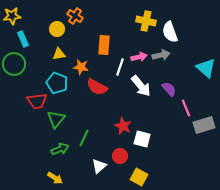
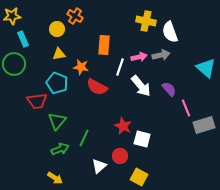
green triangle: moved 1 px right, 2 px down
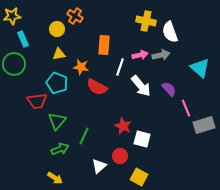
pink arrow: moved 1 px right, 2 px up
cyan triangle: moved 6 px left
green line: moved 2 px up
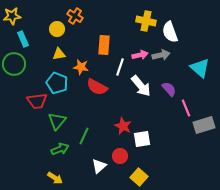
white square: rotated 24 degrees counterclockwise
yellow square: rotated 12 degrees clockwise
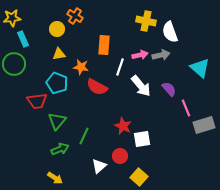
yellow star: moved 2 px down
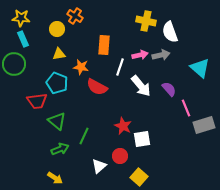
yellow star: moved 9 px right; rotated 12 degrees clockwise
green triangle: rotated 30 degrees counterclockwise
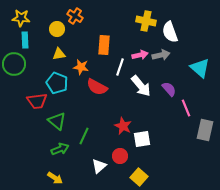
cyan rectangle: moved 2 px right, 1 px down; rotated 21 degrees clockwise
gray rectangle: moved 1 px right, 5 px down; rotated 60 degrees counterclockwise
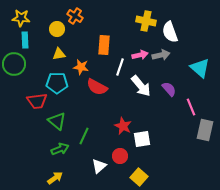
cyan pentagon: rotated 20 degrees counterclockwise
pink line: moved 5 px right, 1 px up
yellow arrow: rotated 70 degrees counterclockwise
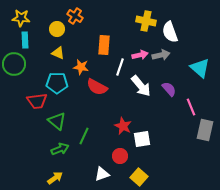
yellow triangle: moved 1 px left, 1 px up; rotated 32 degrees clockwise
white triangle: moved 3 px right, 8 px down; rotated 21 degrees clockwise
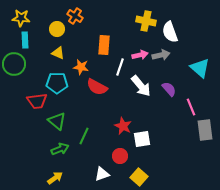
gray rectangle: rotated 20 degrees counterclockwise
